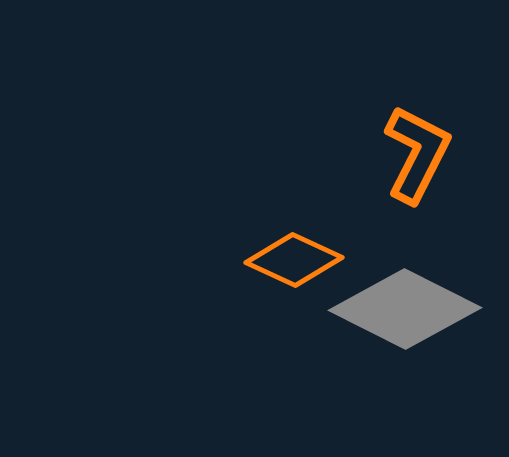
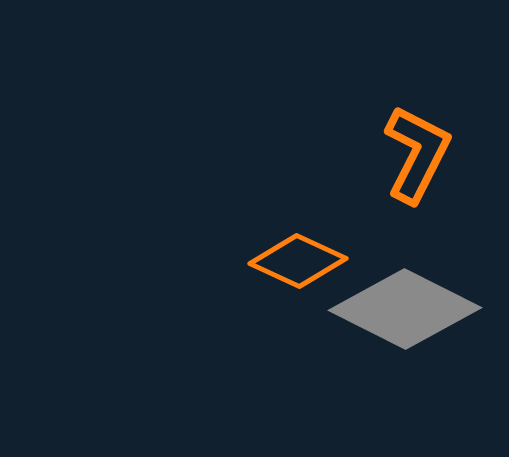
orange diamond: moved 4 px right, 1 px down
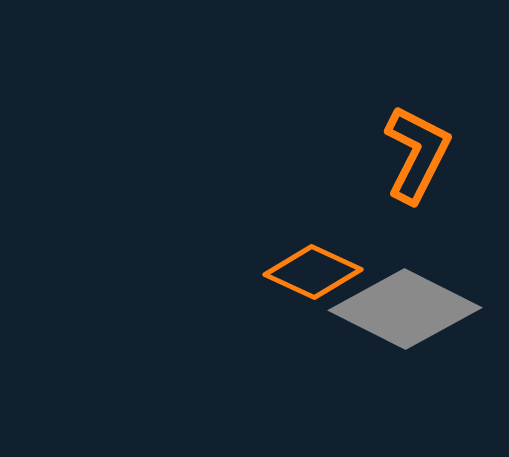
orange diamond: moved 15 px right, 11 px down
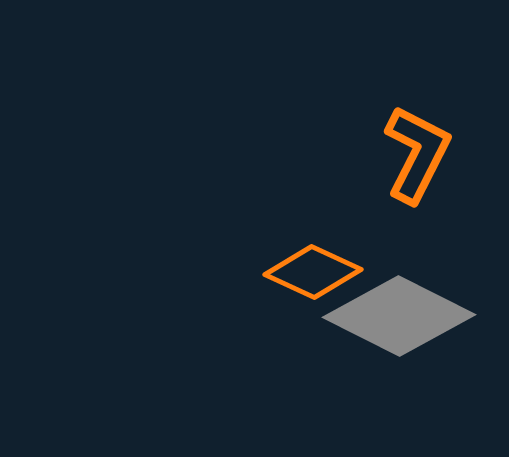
gray diamond: moved 6 px left, 7 px down
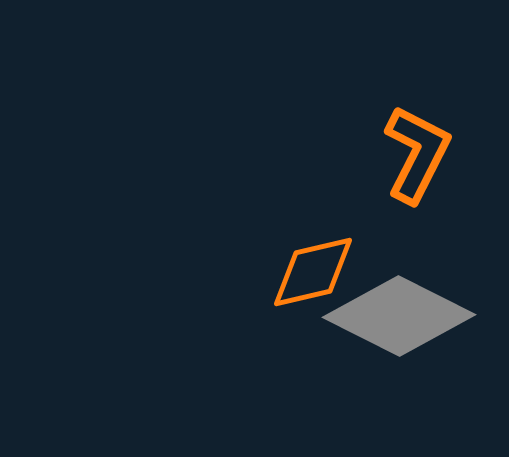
orange diamond: rotated 38 degrees counterclockwise
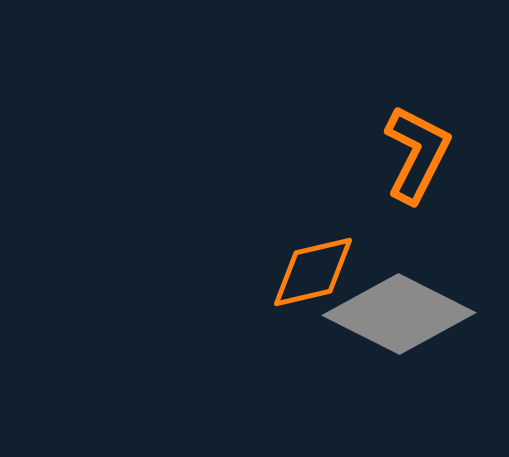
gray diamond: moved 2 px up
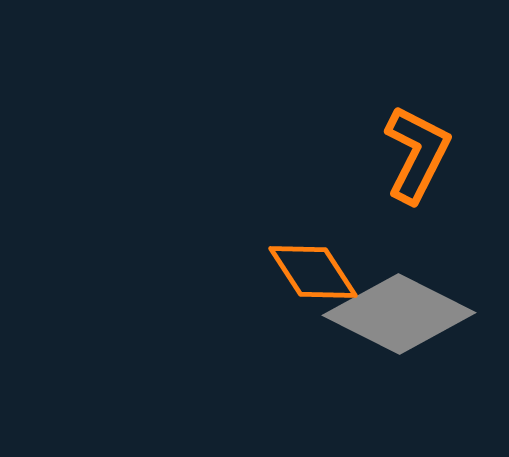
orange diamond: rotated 70 degrees clockwise
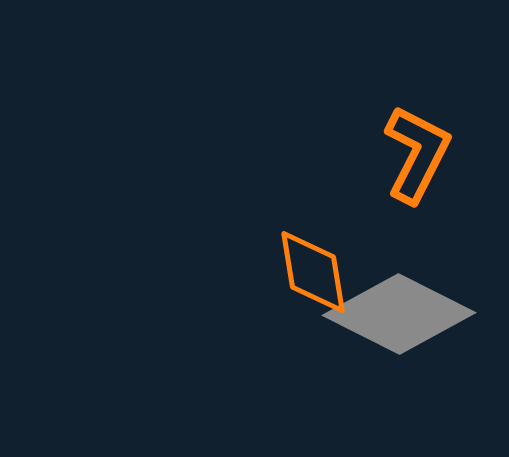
orange diamond: rotated 24 degrees clockwise
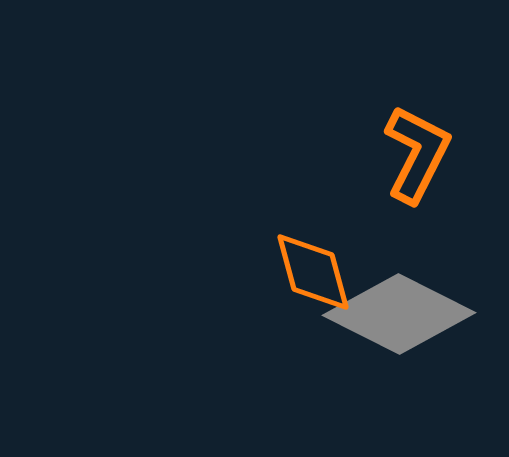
orange diamond: rotated 6 degrees counterclockwise
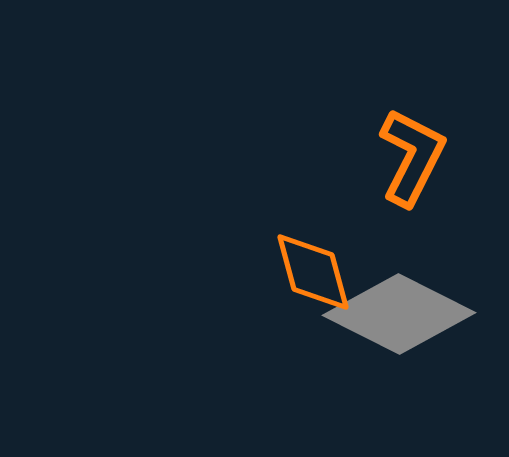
orange L-shape: moved 5 px left, 3 px down
